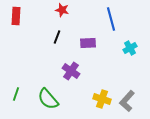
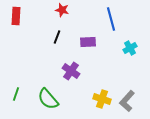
purple rectangle: moved 1 px up
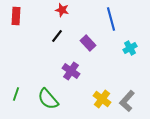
black line: moved 1 px up; rotated 16 degrees clockwise
purple rectangle: moved 1 px down; rotated 49 degrees clockwise
yellow cross: rotated 18 degrees clockwise
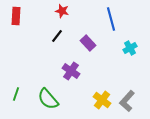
red star: moved 1 px down
yellow cross: moved 1 px down
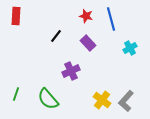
red star: moved 24 px right, 5 px down
black line: moved 1 px left
purple cross: rotated 30 degrees clockwise
gray L-shape: moved 1 px left
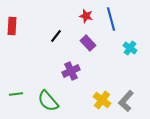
red rectangle: moved 4 px left, 10 px down
cyan cross: rotated 24 degrees counterclockwise
green line: rotated 64 degrees clockwise
green semicircle: moved 2 px down
